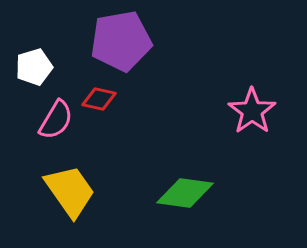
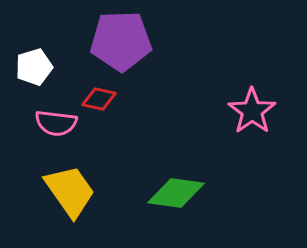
purple pentagon: rotated 8 degrees clockwise
pink semicircle: moved 3 px down; rotated 66 degrees clockwise
green diamond: moved 9 px left
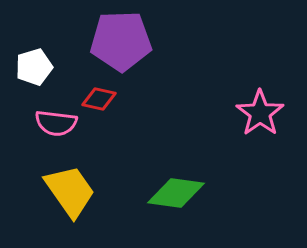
pink star: moved 8 px right, 2 px down
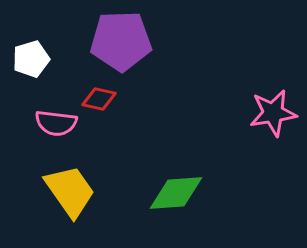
white pentagon: moved 3 px left, 8 px up
pink star: moved 13 px right; rotated 27 degrees clockwise
green diamond: rotated 12 degrees counterclockwise
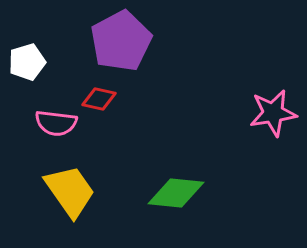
purple pentagon: rotated 26 degrees counterclockwise
white pentagon: moved 4 px left, 3 px down
green diamond: rotated 10 degrees clockwise
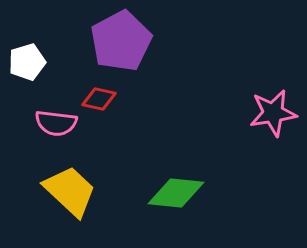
yellow trapezoid: rotated 12 degrees counterclockwise
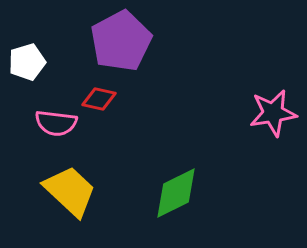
green diamond: rotated 32 degrees counterclockwise
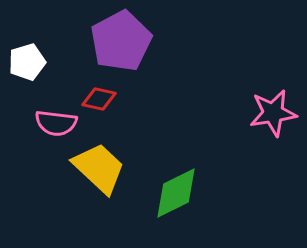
yellow trapezoid: moved 29 px right, 23 px up
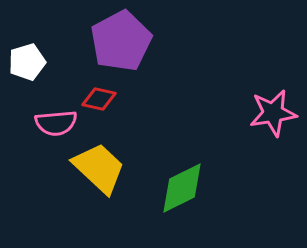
pink semicircle: rotated 12 degrees counterclockwise
green diamond: moved 6 px right, 5 px up
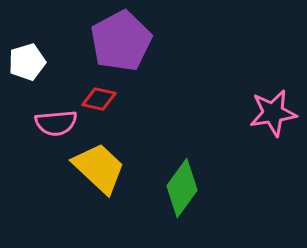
green diamond: rotated 28 degrees counterclockwise
